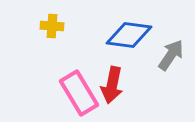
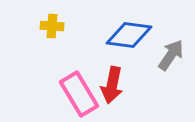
pink rectangle: moved 1 px down
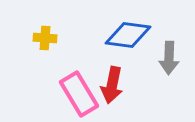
yellow cross: moved 7 px left, 12 px down
blue diamond: moved 1 px left
gray arrow: moved 2 px left, 3 px down; rotated 148 degrees clockwise
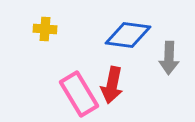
yellow cross: moved 9 px up
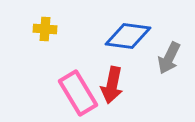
blue diamond: moved 1 px down
gray arrow: rotated 24 degrees clockwise
pink rectangle: moved 1 px left, 1 px up
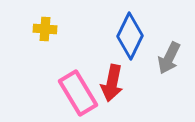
blue diamond: moved 2 px right; rotated 72 degrees counterclockwise
red arrow: moved 2 px up
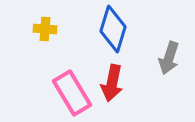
blue diamond: moved 17 px left, 7 px up; rotated 9 degrees counterclockwise
gray arrow: rotated 8 degrees counterclockwise
pink rectangle: moved 6 px left
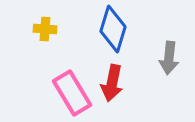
gray arrow: rotated 12 degrees counterclockwise
